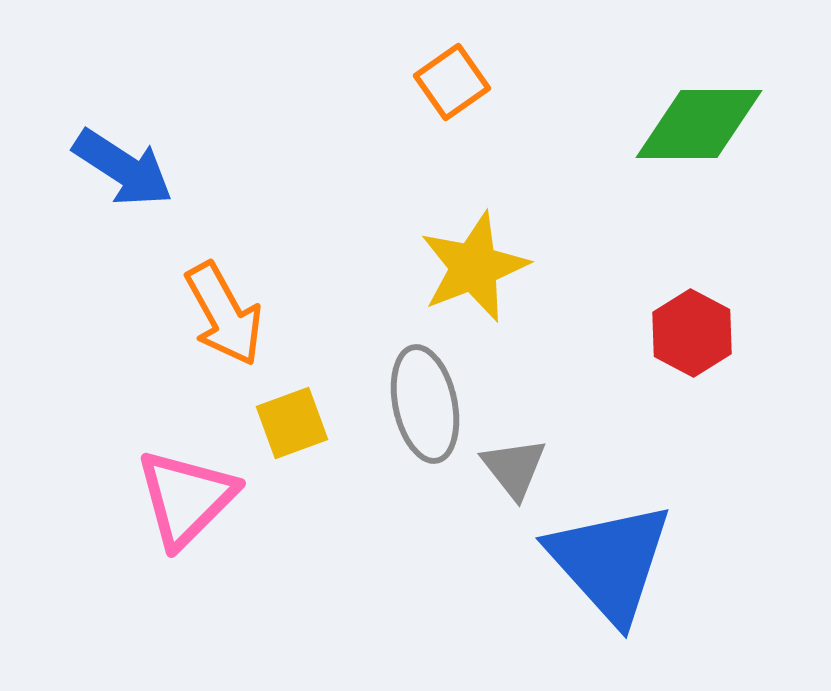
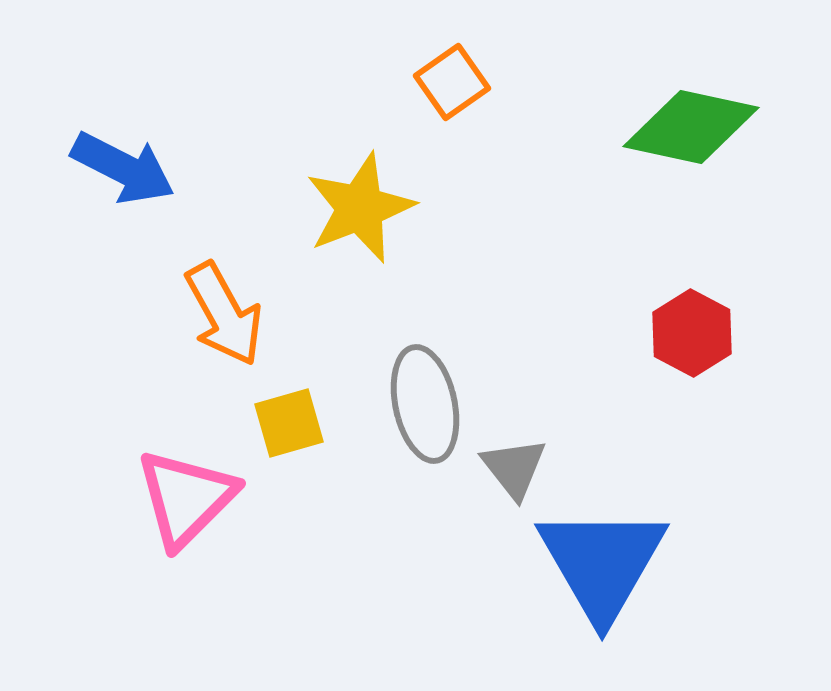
green diamond: moved 8 px left, 3 px down; rotated 12 degrees clockwise
blue arrow: rotated 6 degrees counterclockwise
yellow star: moved 114 px left, 59 px up
yellow square: moved 3 px left; rotated 4 degrees clockwise
blue triangle: moved 8 px left, 1 px down; rotated 12 degrees clockwise
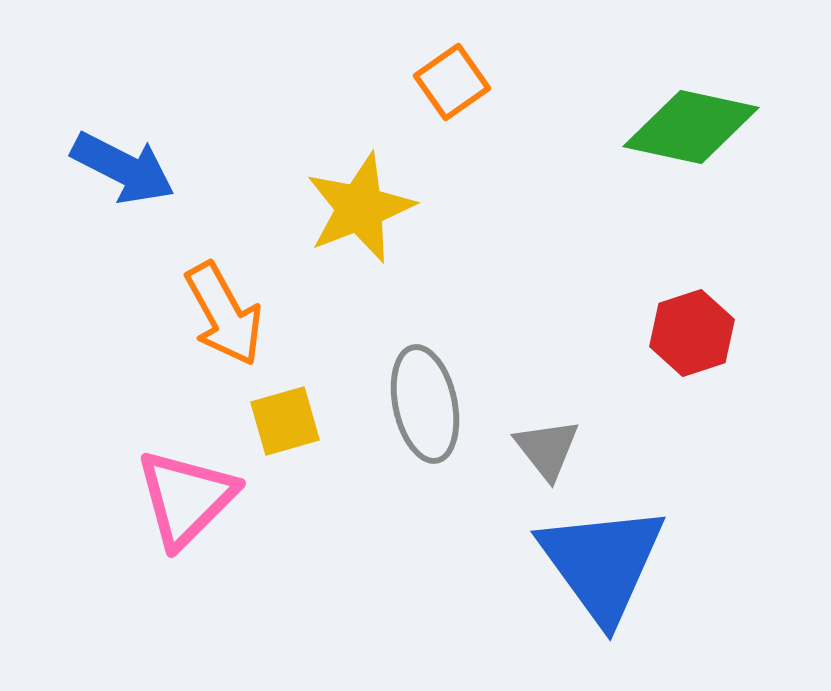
red hexagon: rotated 14 degrees clockwise
yellow square: moved 4 px left, 2 px up
gray triangle: moved 33 px right, 19 px up
blue triangle: rotated 6 degrees counterclockwise
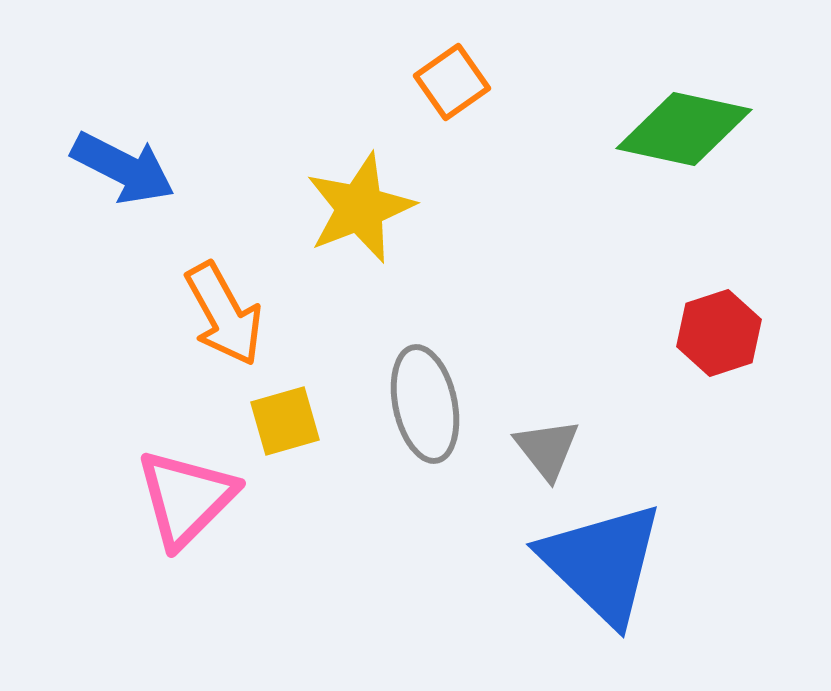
green diamond: moved 7 px left, 2 px down
red hexagon: moved 27 px right
blue triangle: rotated 10 degrees counterclockwise
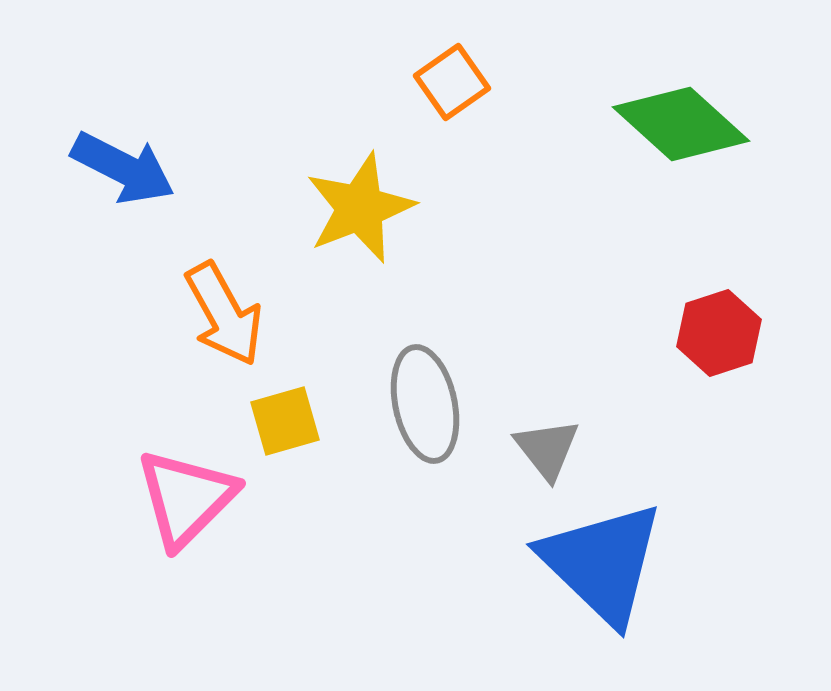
green diamond: moved 3 px left, 5 px up; rotated 30 degrees clockwise
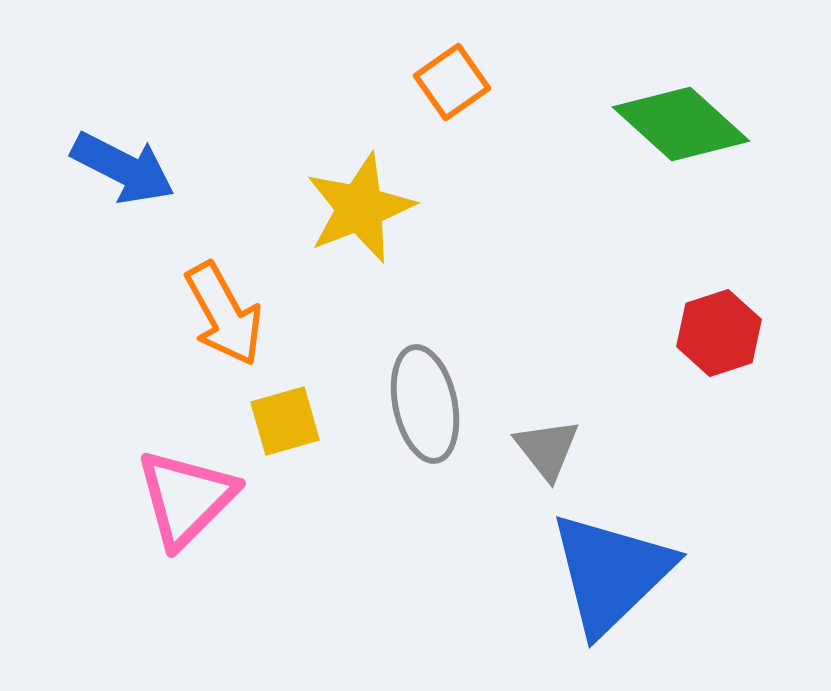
blue triangle: moved 9 px right, 10 px down; rotated 32 degrees clockwise
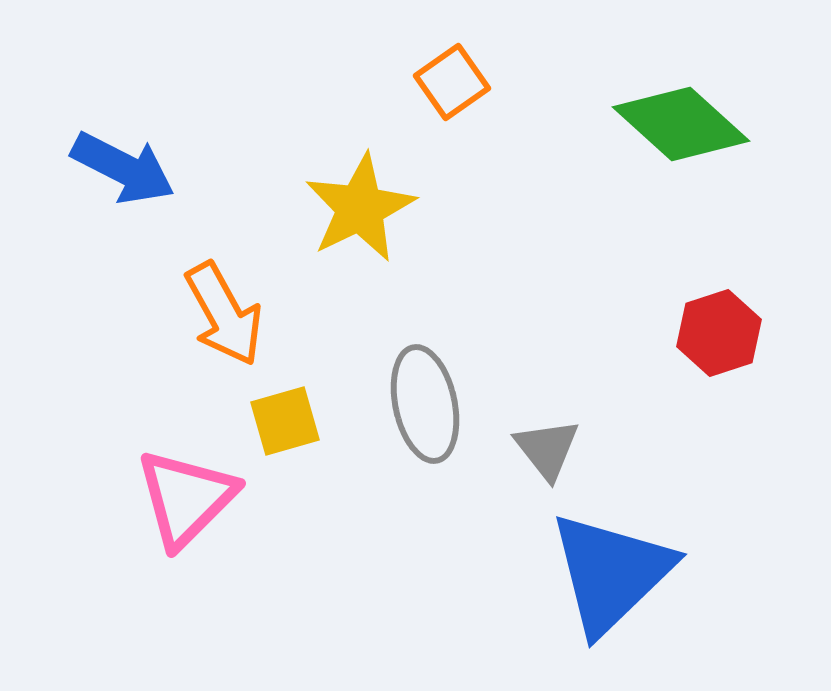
yellow star: rotated 5 degrees counterclockwise
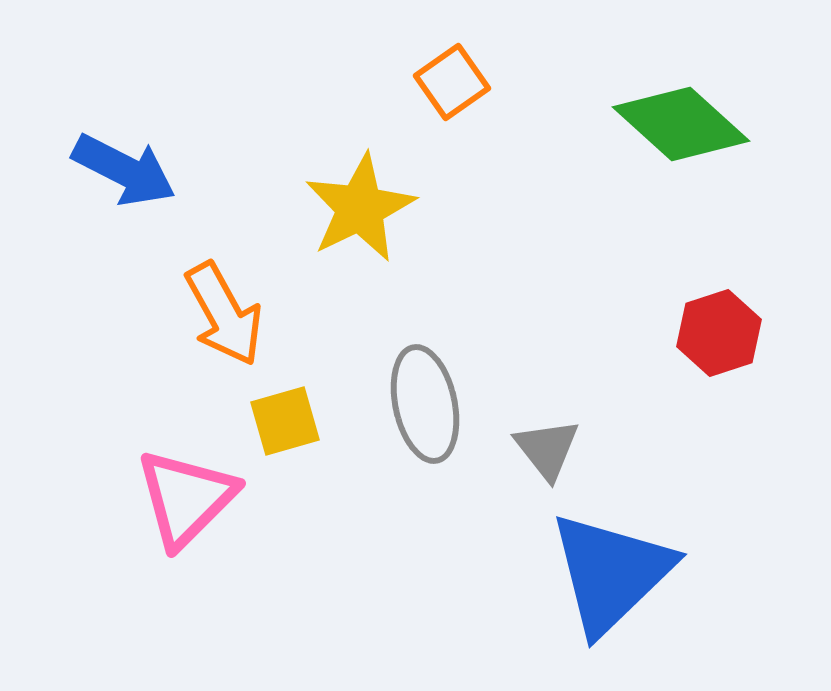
blue arrow: moved 1 px right, 2 px down
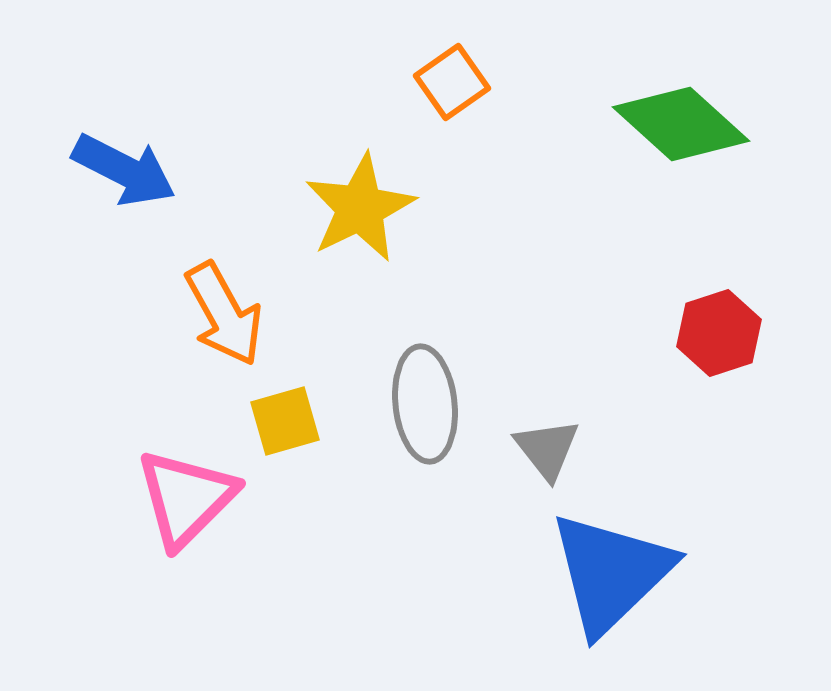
gray ellipse: rotated 6 degrees clockwise
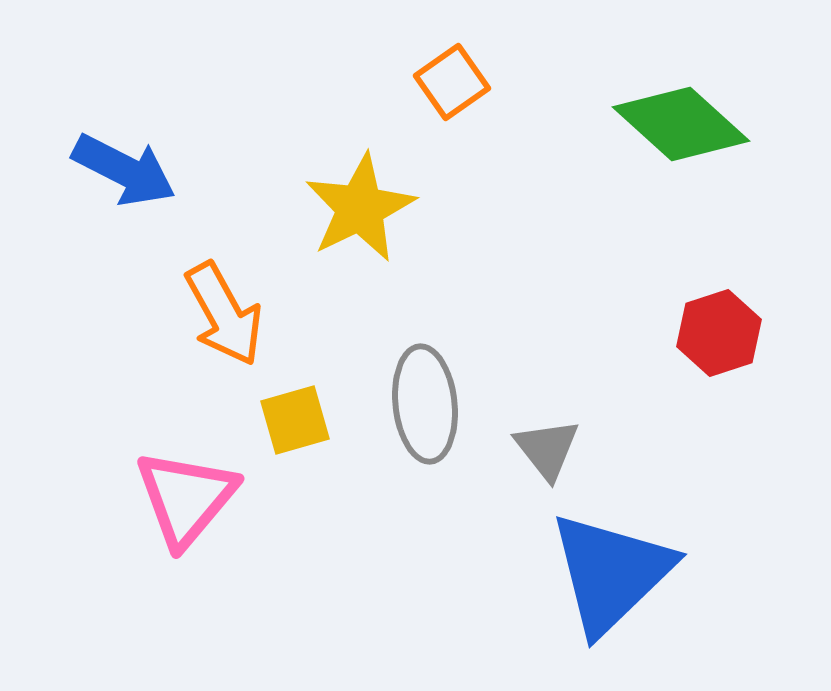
yellow square: moved 10 px right, 1 px up
pink triangle: rotated 5 degrees counterclockwise
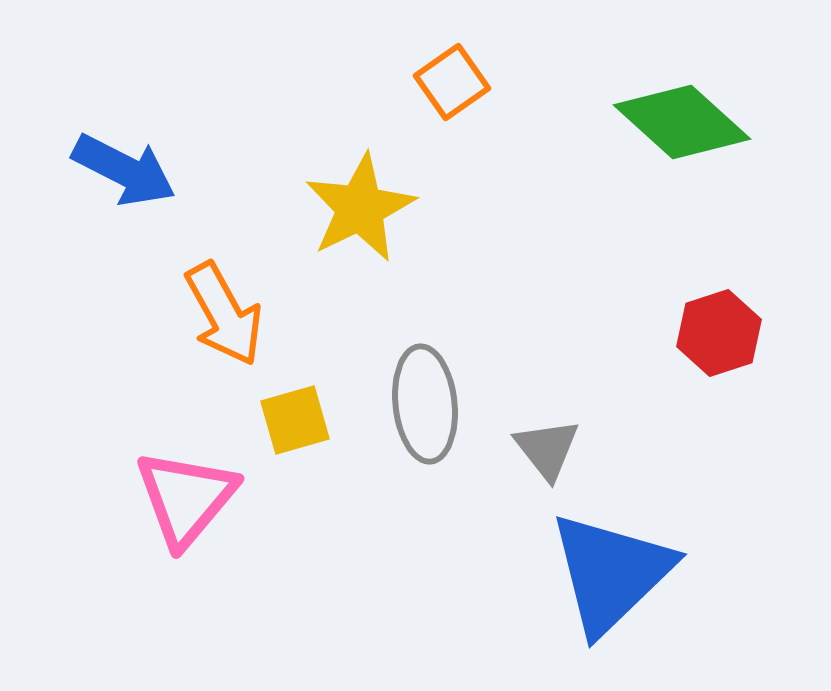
green diamond: moved 1 px right, 2 px up
